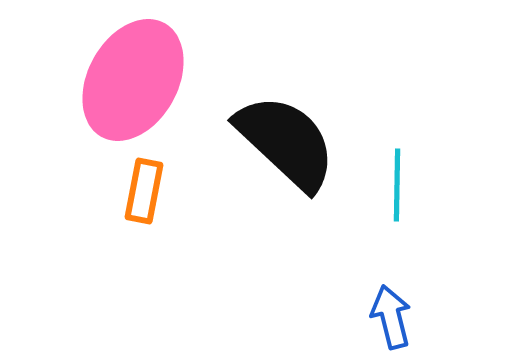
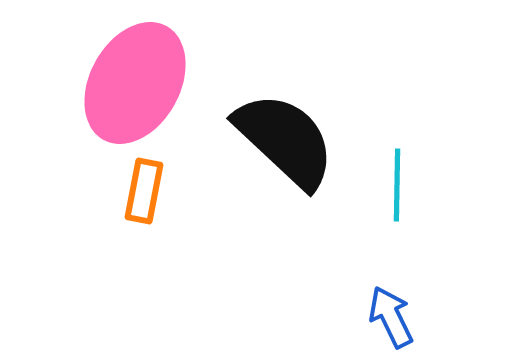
pink ellipse: moved 2 px right, 3 px down
black semicircle: moved 1 px left, 2 px up
blue arrow: rotated 12 degrees counterclockwise
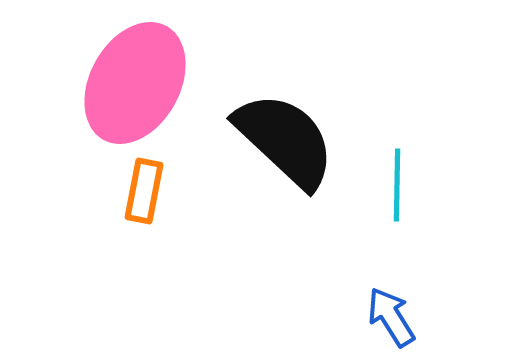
blue arrow: rotated 6 degrees counterclockwise
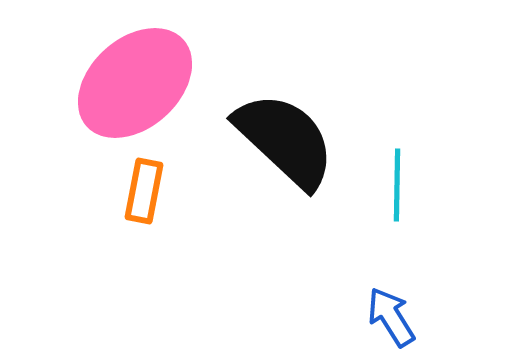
pink ellipse: rotated 19 degrees clockwise
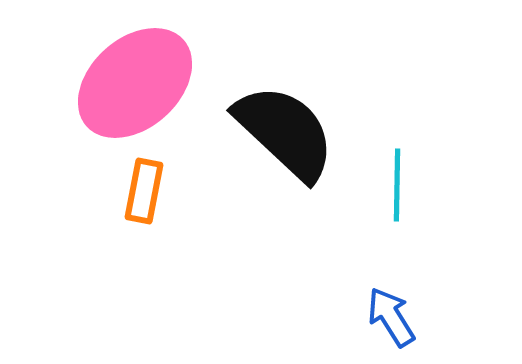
black semicircle: moved 8 px up
